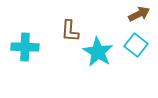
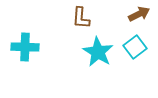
brown L-shape: moved 11 px right, 13 px up
cyan square: moved 1 px left, 2 px down; rotated 15 degrees clockwise
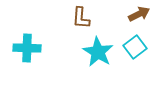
cyan cross: moved 2 px right, 1 px down
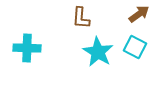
brown arrow: rotated 10 degrees counterclockwise
cyan square: rotated 25 degrees counterclockwise
